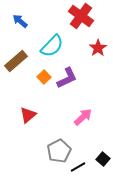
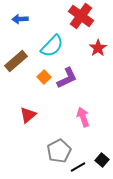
blue arrow: moved 2 px up; rotated 42 degrees counterclockwise
pink arrow: rotated 66 degrees counterclockwise
black square: moved 1 px left, 1 px down
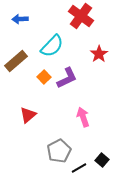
red star: moved 1 px right, 6 px down
black line: moved 1 px right, 1 px down
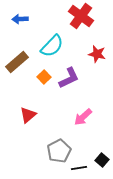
red star: moved 2 px left; rotated 24 degrees counterclockwise
brown rectangle: moved 1 px right, 1 px down
purple L-shape: moved 2 px right
pink arrow: rotated 114 degrees counterclockwise
black line: rotated 21 degrees clockwise
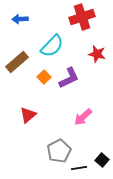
red cross: moved 1 px right, 1 px down; rotated 35 degrees clockwise
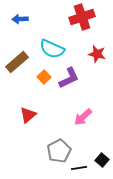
cyan semicircle: moved 3 px down; rotated 70 degrees clockwise
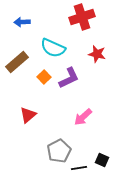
blue arrow: moved 2 px right, 3 px down
cyan semicircle: moved 1 px right, 1 px up
black square: rotated 16 degrees counterclockwise
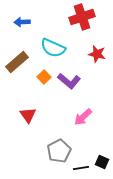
purple L-shape: moved 3 px down; rotated 65 degrees clockwise
red triangle: rotated 24 degrees counterclockwise
black square: moved 2 px down
black line: moved 2 px right
